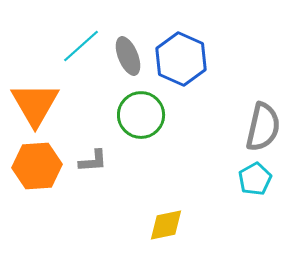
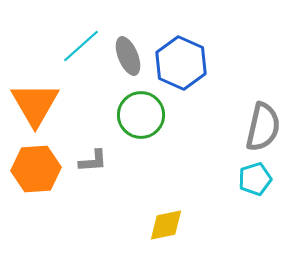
blue hexagon: moved 4 px down
orange hexagon: moved 1 px left, 3 px down
cyan pentagon: rotated 12 degrees clockwise
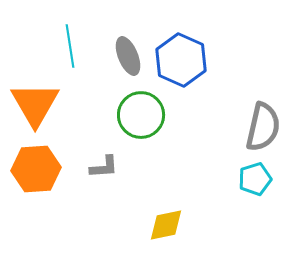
cyan line: moved 11 px left; rotated 57 degrees counterclockwise
blue hexagon: moved 3 px up
gray L-shape: moved 11 px right, 6 px down
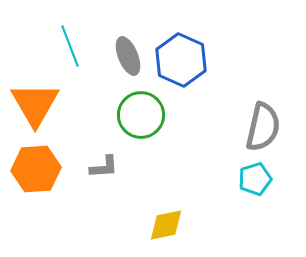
cyan line: rotated 12 degrees counterclockwise
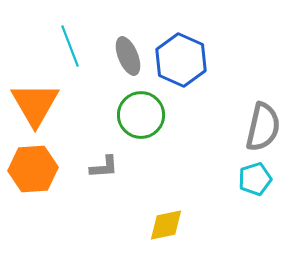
orange hexagon: moved 3 px left
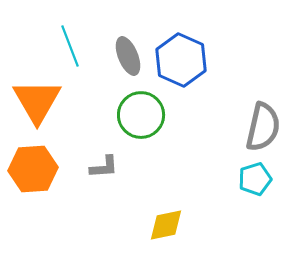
orange triangle: moved 2 px right, 3 px up
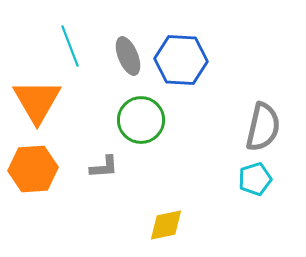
blue hexagon: rotated 21 degrees counterclockwise
green circle: moved 5 px down
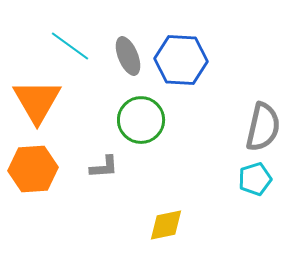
cyan line: rotated 33 degrees counterclockwise
